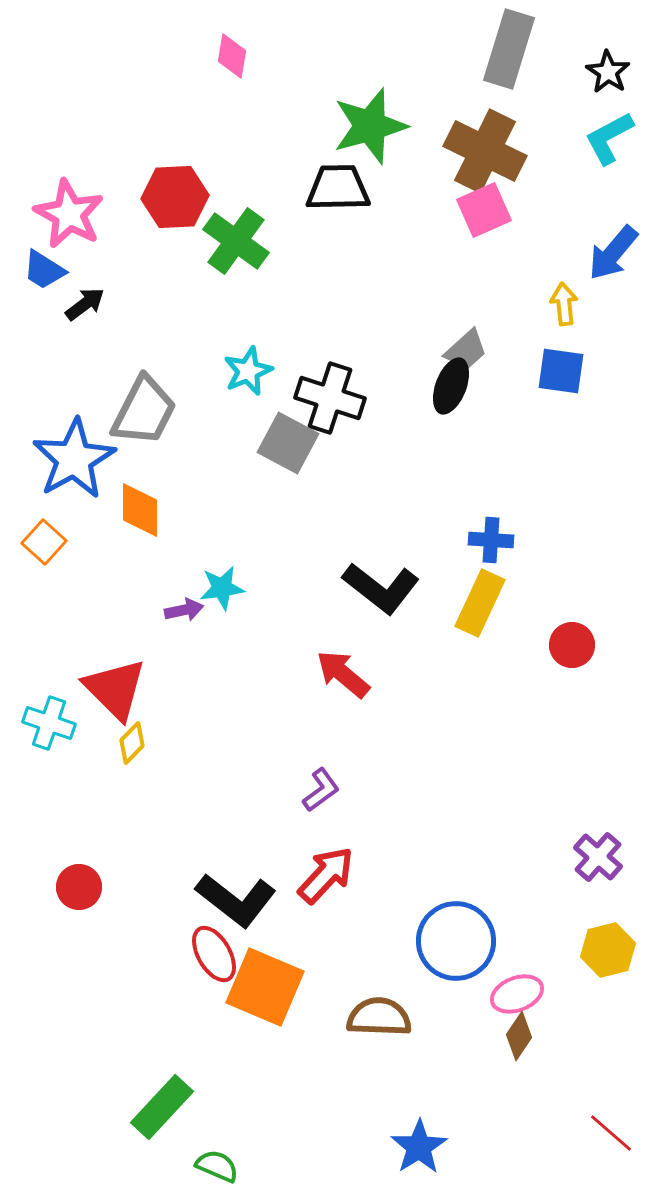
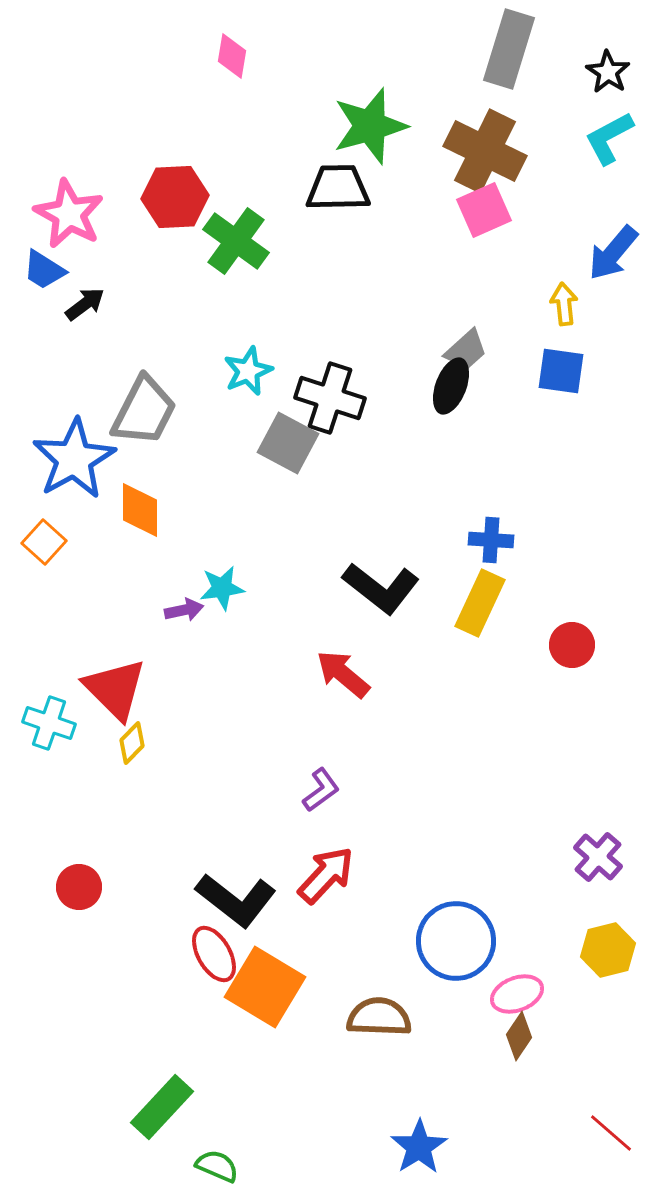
orange square at (265, 987): rotated 8 degrees clockwise
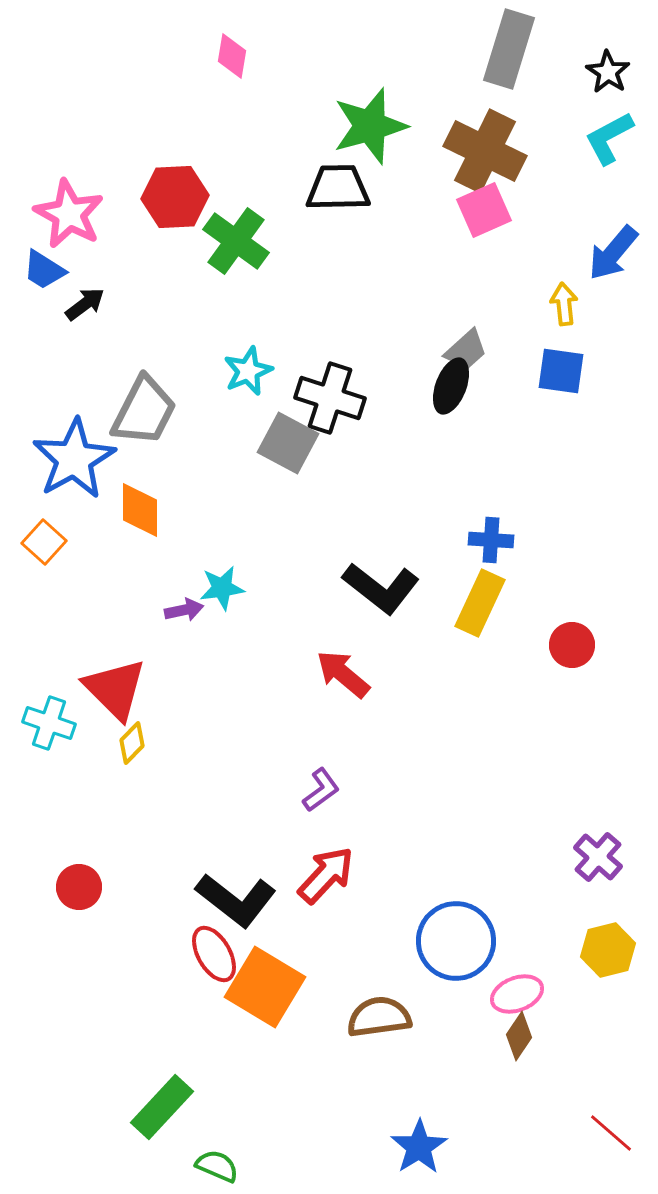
brown semicircle at (379, 1017): rotated 10 degrees counterclockwise
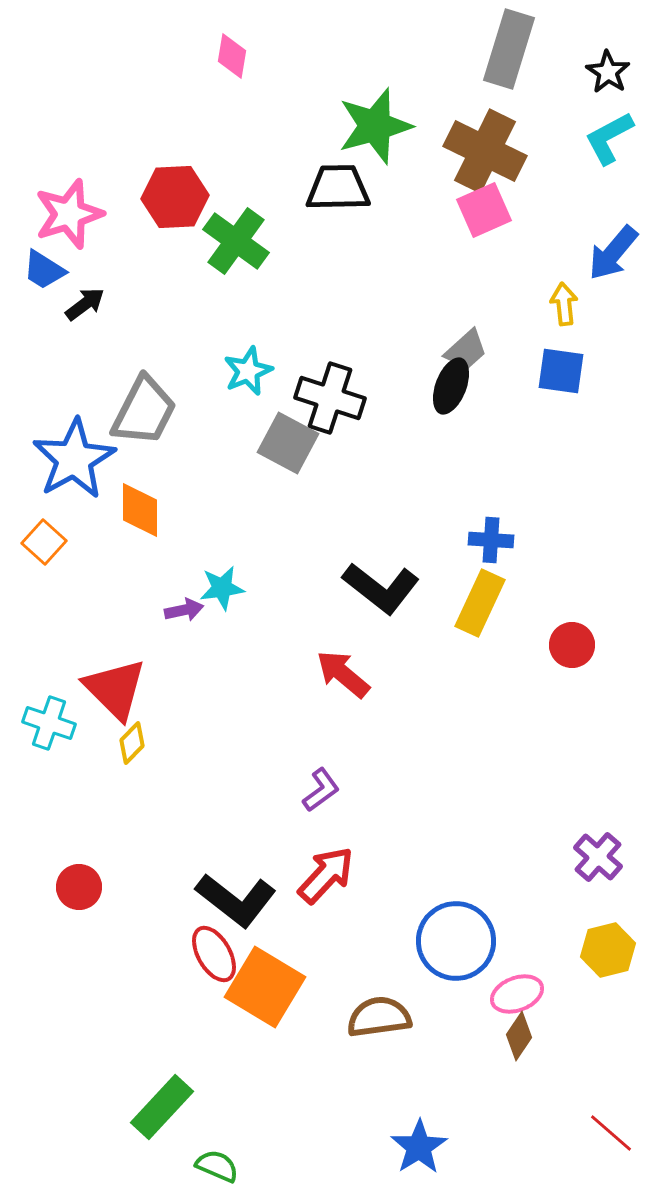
green star at (370, 126): moved 5 px right
pink star at (69, 214): rotated 26 degrees clockwise
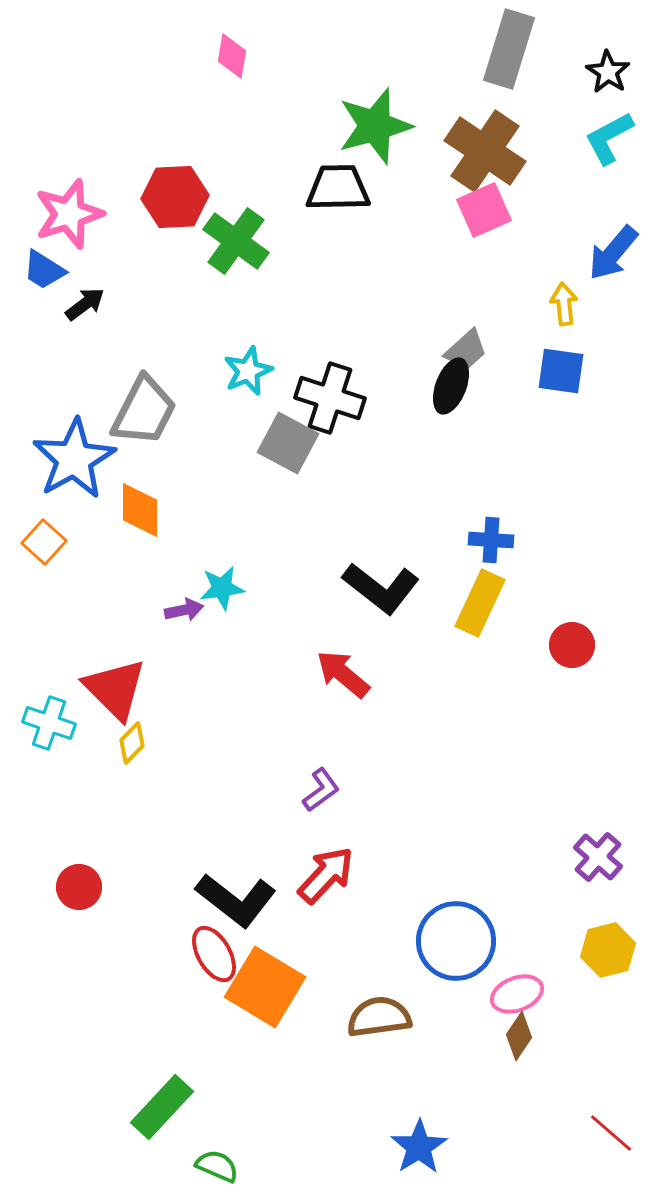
brown cross at (485, 151): rotated 8 degrees clockwise
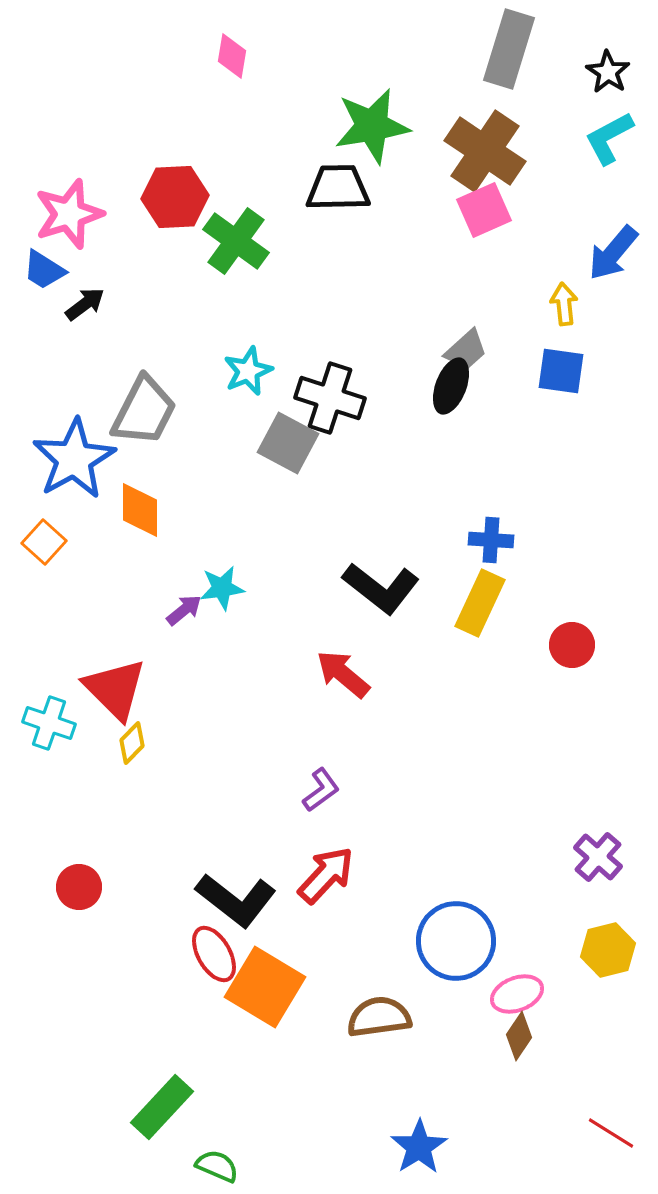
green star at (375, 126): moved 3 px left; rotated 6 degrees clockwise
purple arrow at (184, 610): rotated 27 degrees counterclockwise
red line at (611, 1133): rotated 9 degrees counterclockwise
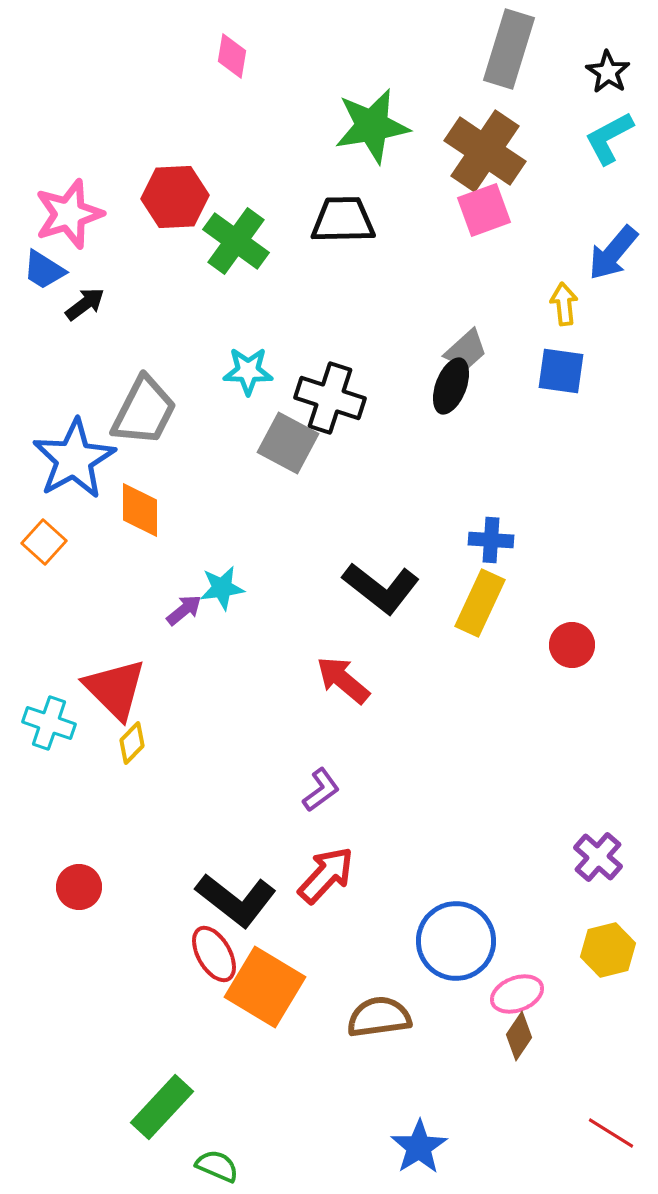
black trapezoid at (338, 188): moved 5 px right, 32 px down
pink square at (484, 210): rotated 4 degrees clockwise
cyan star at (248, 371): rotated 24 degrees clockwise
red arrow at (343, 674): moved 6 px down
